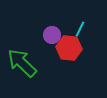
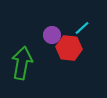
cyan line: moved 2 px right, 1 px up; rotated 21 degrees clockwise
green arrow: rotated 56 degrees clockwise
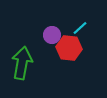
cyan line: moved 2 px left
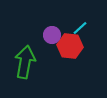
red hexagon: moved 1 px right, 2 px up
green arrow: moved 3 px right, 1 px up
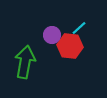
cyan line: moved 1 px left
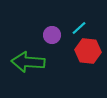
red hexagon: moved 18 px right, 5 px down
green arrow: moved 3 px right; rotated 96 degrees counterclockwise
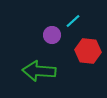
cyan line: moved 6 px left, 7 px up
green arrow: moved 11 px right, 9 px down
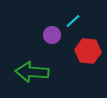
green arrow: moved 7 px left, 1 px down
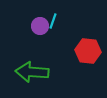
cyan line: moved 20 px left; rotated 28 degrees counterclockwise
purple circle: moved 12 px left, 9 px up
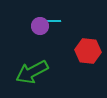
cyan line: rotated 70 degrees clockwise
green arrow: rotated 32 degrees counterclockwise
